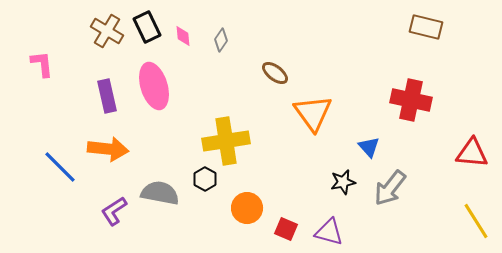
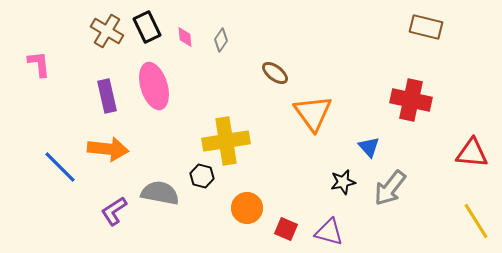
pink diamond: moved 2 px right, 1 px down
pink L-shape: moved 3 px left
black hexagon: moved 3 px left, 3 px up; rotated 15 degrees counterclockwise
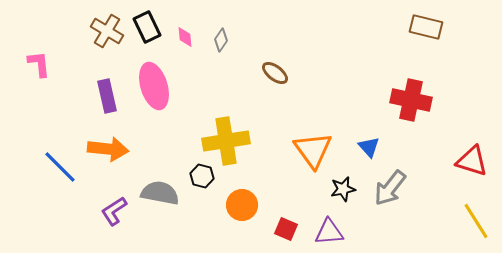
orange triangle: moved 37 px down
red triangle: moved 8 px down; rotated 12 degrees clockwise
black star: moved 7 px down
orange circle: moved 5 px left, 3 px up
purple triangle: rotated 20 degrees counterclockwise
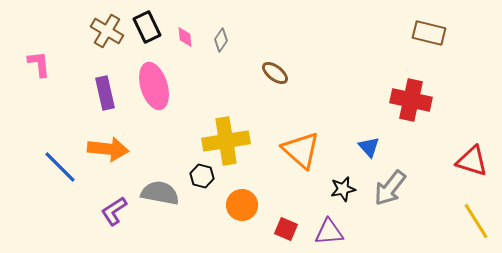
brown rectangle: moved 3 px right, 6 px down
purple rectangle: moved 2 px left, 3 px up
orange triangle: moved 12 px left; rotated 12 degrees counterclockwise
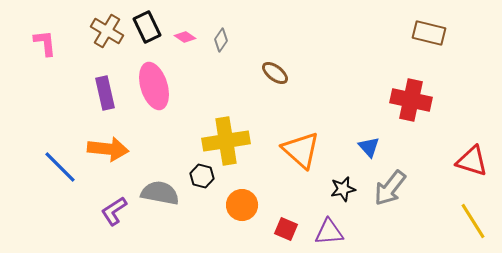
pink diamond: rotated 50 degrees counterclockwise
pink L-shape: moved 6 px right, 21 px up
yellow line: moved 3 px left
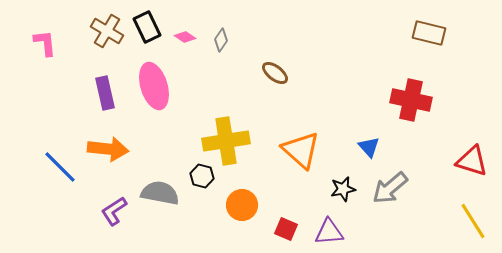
gray arrow: rotated 12 degrees clockwise
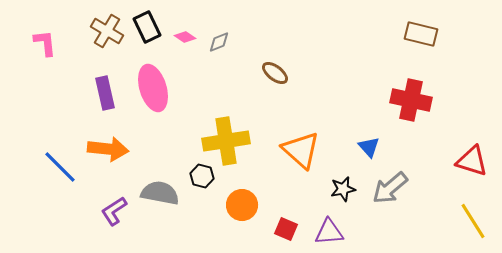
brown rectangle: moved 8 px left, 1 px down
gray diamond: moved 2 px left, 2 px down; rotated 35 degrees clockwise
pink ellipse: moved 1 px left, 2 px down
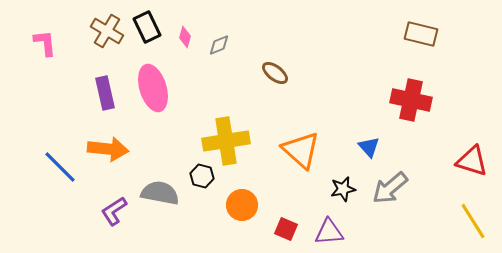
pink diamond: rotated 70 degrees clockwise
gray diamond: moved 3 px down
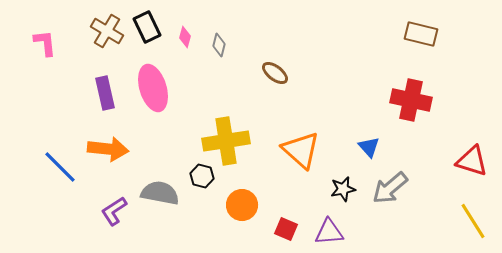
gray diamond: rotated 55 degrees counterclockwise
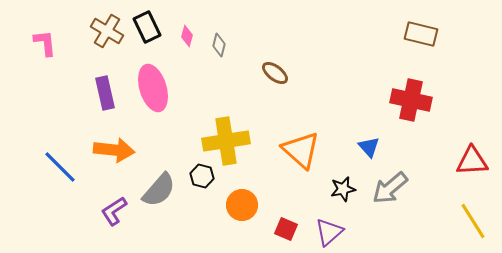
pink diamond: moved 2 px right, 1 px up
orange arrow: moved 6 px right, 1 px down
red triangle: rotated 20 degrees counterclockwise
gray semicircle: moved 1 px left, 3 px up; rotated 120 degrees clockwise
purple triangle: rotated 36 degrees counterclockwise
